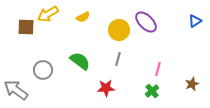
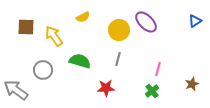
yellow arrow: moved 6 px right, 22 px down; rotated 85 degrees clockwise
green semicircle: rotated 20 degrees counterclockwise
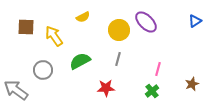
green semicircle: rotated 45 degrees counterclockwise
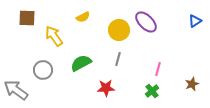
brown square: moved 1 px right, 9 px up
green semicircle: moved 1 px right, 2 px down
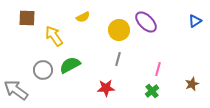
green semicircle: moved 11 px left, 2 px down
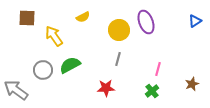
purple ellipse: rotated 25 degrees clockwise
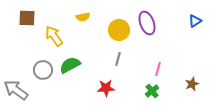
yellow semicircle: rotated 16 degrees clockwise
purple ellipse: moved 1 px right, 1 px down
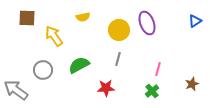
green semicircle: moved 9 px right
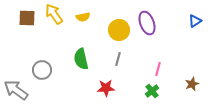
yellow arrow: moved 22 px up
green semicircle: moved 2 px right, 6 px up; rotated 75 degrees counterclockwise
gray circle: moved 1 px left
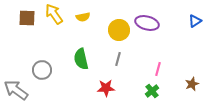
purple ellipse: rotated 55 degrees counterclockwise
